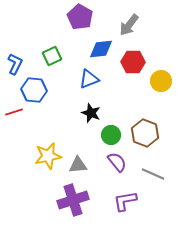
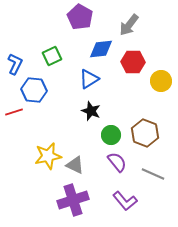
blue triangle: rotated 10 degrees counterclockwise
black star: moved 2 px up
gray triangle: moved 3 px left; rotated 30 degrees clockwise
purple L-shape: rotated 120 degrees counterclockwise
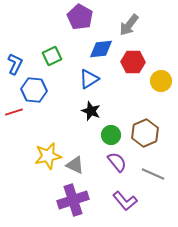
brown hexagon: rotated 16 degrees clockwise
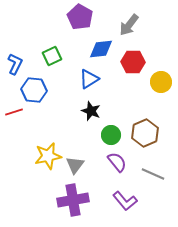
yellow circle: moved 1 px down
gray triangle: rotated 42 degrees clockwise
purple cross: rotated 8 degrees clockwise
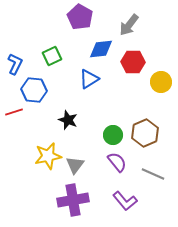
black star: moved 23 px left, 9 px down
green circle: moved 2 px right
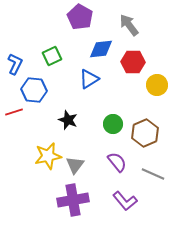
gray arrow: rotated 105 degrees clockwise
yellow circle: moved 4 px left, 3 px down
green circle: moved 11 px up
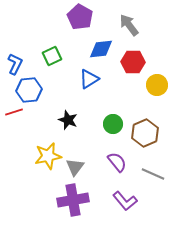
blue hexagon: moved 5 px left; rotated 10 degrees counterclockwise
gray triangle: moved 2 px down
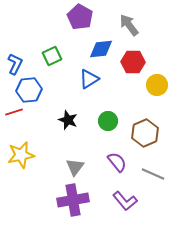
green circle: moved 5 px left, 3 px up
yellow star: moved 27 px left, 1 px up
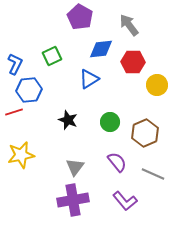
green circle: moved 2 px right, 1 px down
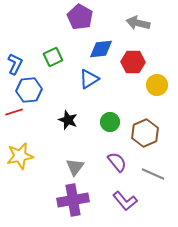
gray arrow: moved 9 px right, 2 px up; rotated 40 degrees counterclockwise
green square: moved 1 px right, 1 px down
yellow star: moved 1 px left, 1 px down
